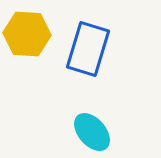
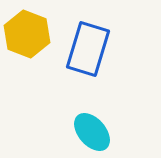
yellow hexagon: rotated 18 degrees clockwise
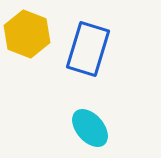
cyan ellipse: moved 2 px left, 4 px up
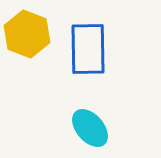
blue rectangle: rotated 18 degrees counterclockwise
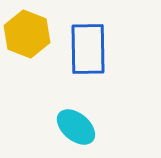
cyan ellipse: moved 14 px left, 1 px up; rotated 9 degrees counterclockwise
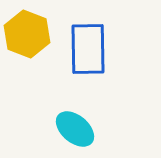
cyan ellipse: moved 1 px left, 2 px down
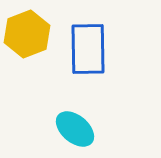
yellow hexagon: rotated 18 degrees clockwise
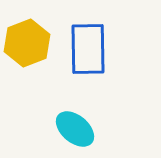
yellow hexagon: moved 9 px down
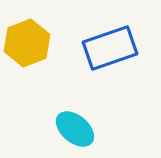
blue rectangle: moved 22 px right, 1 px up; rotated 72 degrees clockwise
